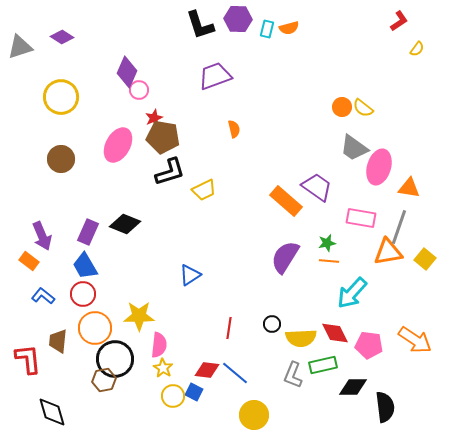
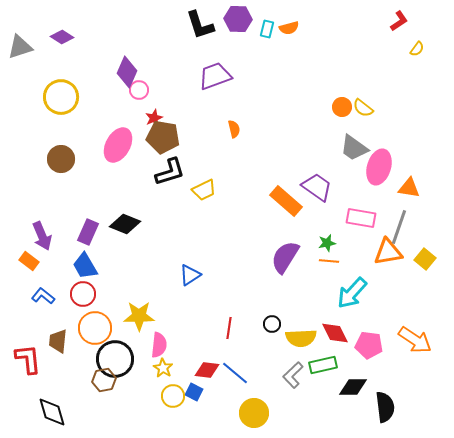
gray L-shape at (293, 375): rotated 24 degrees clockwise
yellow circle at (254, 415): moved 2 px up
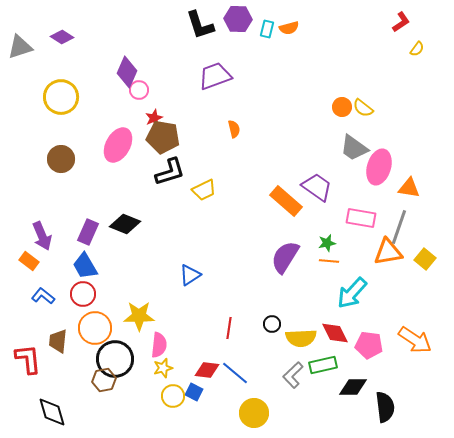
red L-shape at (399, 21): moved 2 px right, 1 px down
yellow star at (163, 368): rotated 24 degrees clockwise
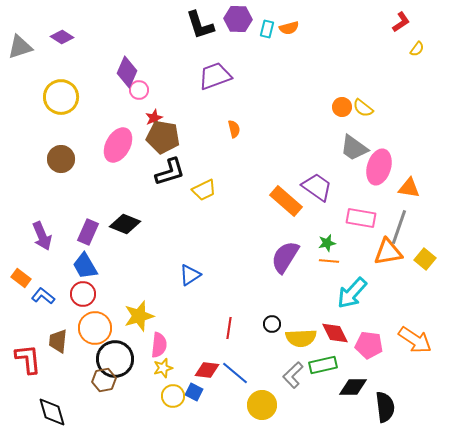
orange rectangle at (29, 261): moved 8 px left, 17 px down
yellow star at (139, 316): rotated 16 degrees counterclockwise
yellow circle at (254, 413): moved 8 px right, 8 px up
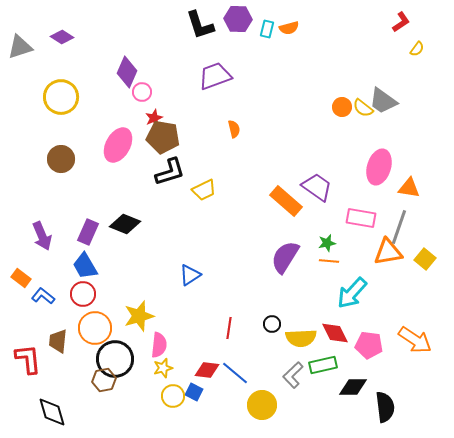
pink circle at (139, 90): moved 3 px right, 2 px down
gray trapezoid at (354, 148): moved 29 px right, 47 px up
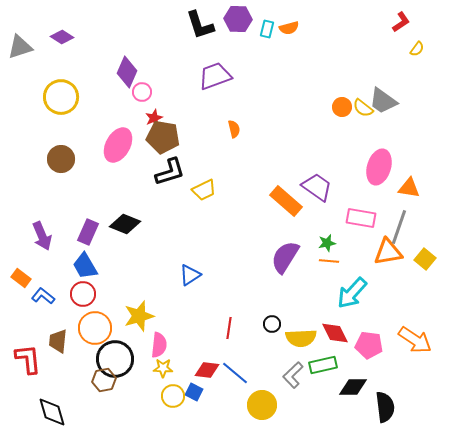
yellow star at (163, 368): rotated 18 degrees clockwise
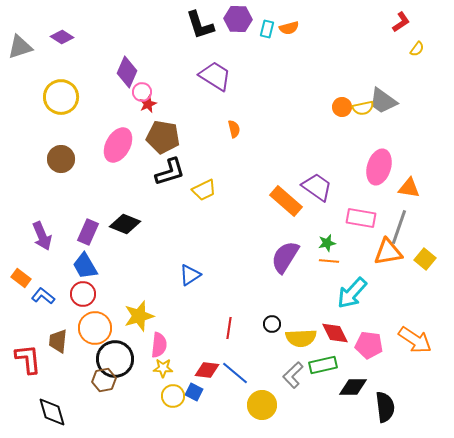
purple trapezoid at (215, 76): rotated 52 degrees clockwise
yellow semicircle at (363, 108): rotated 50 degrees counterclockwise
red star at (154, 118): moved 6 px left, 14 px up
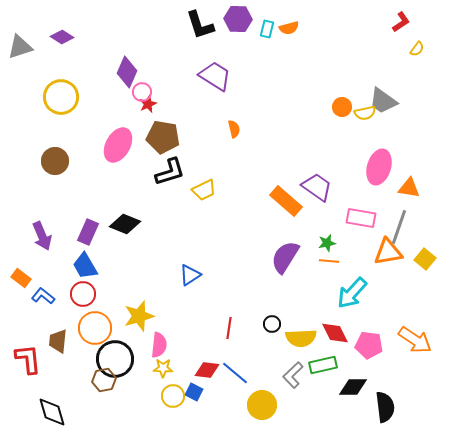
yellow semicircle at (363, 108): moved 2 px right, 5 px down
brown circle at (61, 159): moved 6 px left, 2 px down
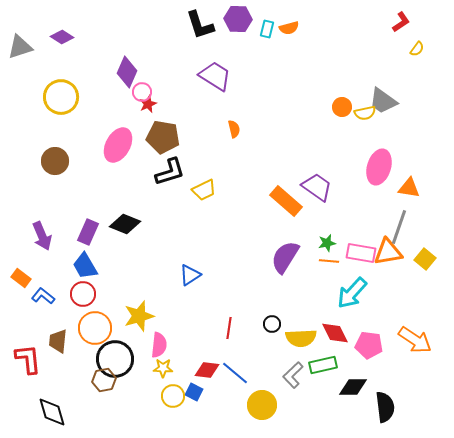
pink rectangle at (361, 218): moved 35 px down
